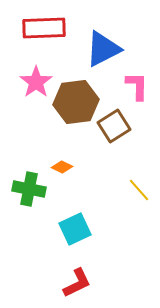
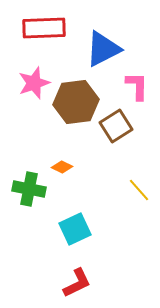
pink star: moved 2 px left, 1 px down; rotated 16 degrees clockwise
brown square: moved 2 px right
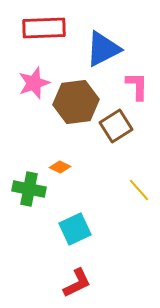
orange diamond: moved 2 px left
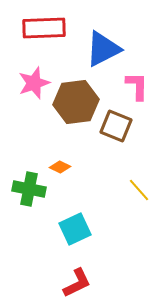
brown square: rotated 36 degrees counterclockwise
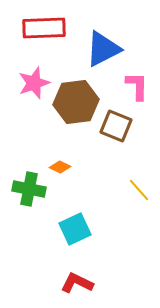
red L-shape: rotated 128 degrees counterclockwise
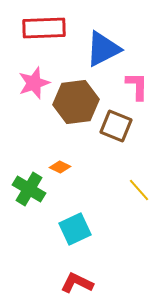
green cross: rotated 20 degrees clockwise
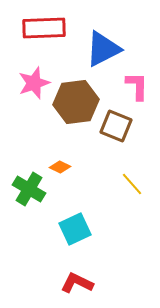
yellow line: moved 7 px left, 6 px up
